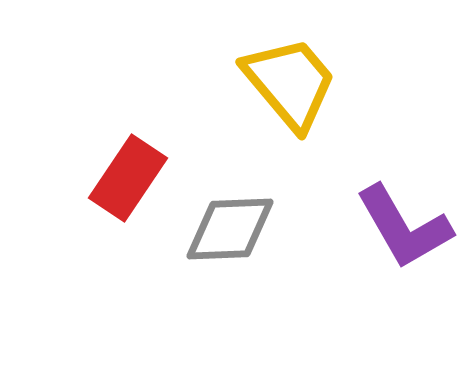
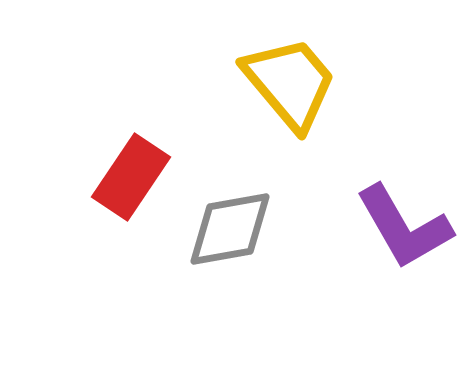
red rectangle: moved 3 px right, 1 px up
gray diamond: rotated 8 degrees counterclockwise
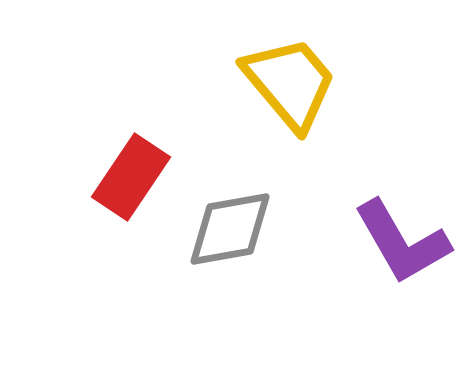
purple L-shape: moved 2 px left, 15 px down
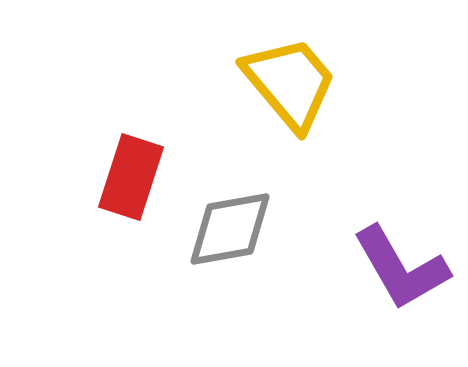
red rectangle: rotated 16 degrees counterclockwise
purple L-shape: moved 1 px left, 26 px down
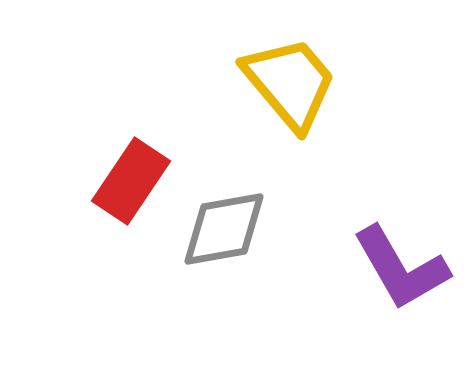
red rectangle: moved 4 px down; rotated 16 degrees clockwise
gray diamond: moved 6 px left
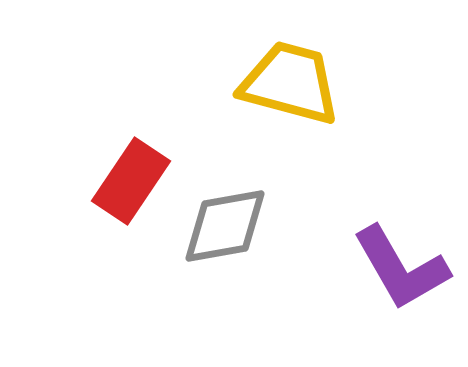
yellow trapezoid: rotated 35 degrees counterclockwise
gray diamond: moved 1 px right, 3 px up
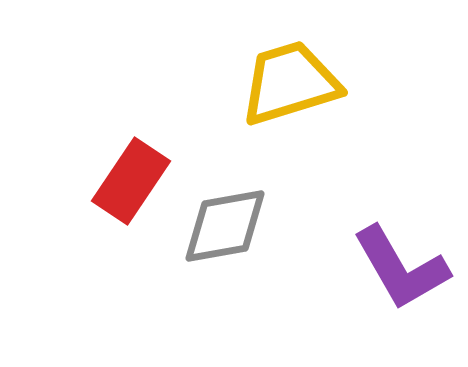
yellow trapezoid: rotated 32 degrees counterclockwise
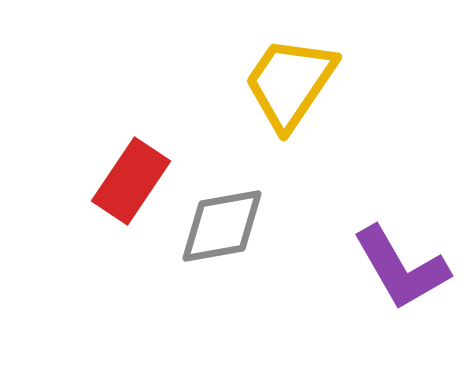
yellow trapezoid: rotated 39 degrees counterclockwise
gray diamond: moved 3 px left
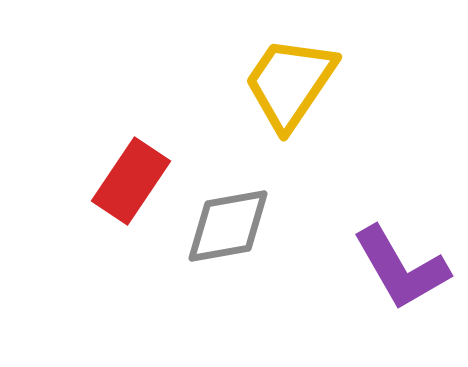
gray diamond: moved 6 px right
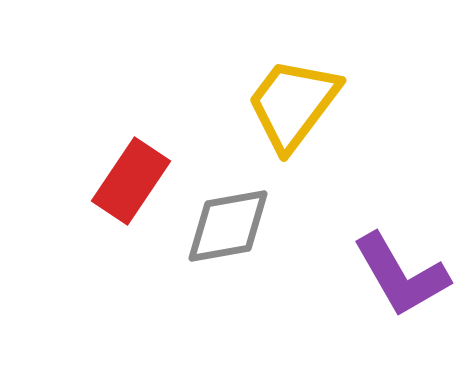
yellow trapezoid: moved 3 px right, 21 px down; rotated 3 degrees clockwise
purple L-shape: moved 7 px down
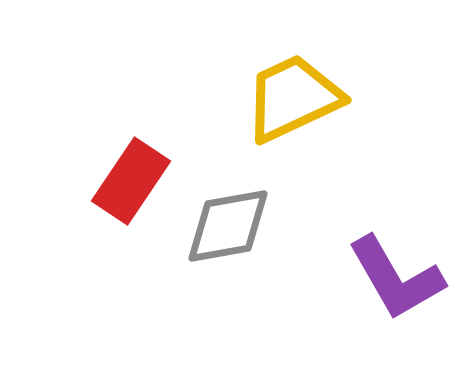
yellow trapezoid: moved 6 px up; rotated 28 degrees clockwise
purple L-shape: moved 5 px left, 3 px down
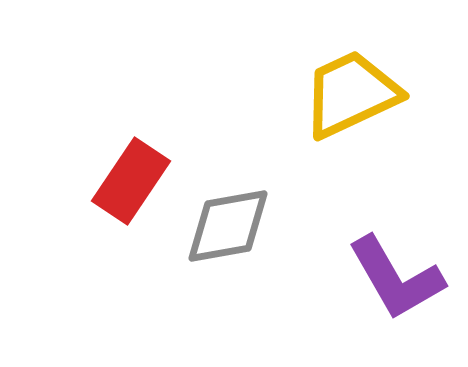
yellow trapezoid: moved 58 px right, 4 px up
